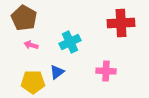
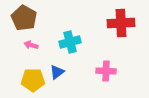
cyan cross: rotated 10 degrees clockwise
yellow pentagon: moved 2 px up
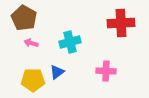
pink arrow: moved 2 px up
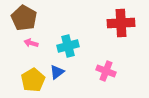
cyan cross: moved 2 px left, 4 px down
pink cross: rotated 18 degrees clockwise
yellow pentagon: rotated 30 degrees counterclockwise
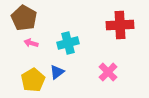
red cross: moved 1 px left, 2 px down
cyan cross: moved 3 px up
pink cross: moved 2 px right, 1 px down; rotated 24 degrees clockwise
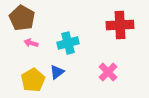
brown pentagon: moved 2 px left
